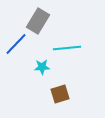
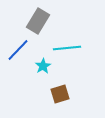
blue line: moved 2 px right, 6 px down
cyan star: moved 1 px right, 1 px up; rotated 28 degrees counterclockwise
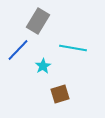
cyan line: moved 6 px right; rotated 16 degrees clockwise
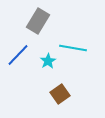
blue line: moved 5 px down
cyan star: moved 5 px right, 5 px up
brown square: rotated 18 degrees counterclockwise
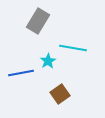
blue line: moved 3 px right, 18 px down; rotated 35 degrees clockwise
